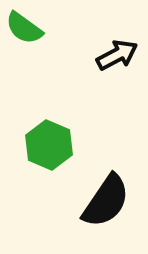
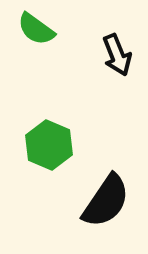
green semicircle: moved 12 px right, 1 px down
black arrow: rotated 96 degrees clockwise
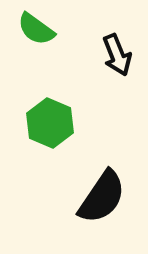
green hexagon: moved 1 px right, 22 px up
black semicircle: moved 4 px left, 4 px up
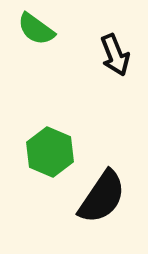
black arrow: moved 2 px left
green hexagon: moved 29 px down
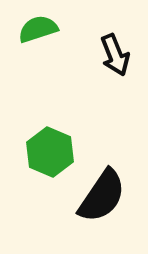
green semicircle: moved 2 px right; rotated 126 degrees clockwise
black semicircle: moved 1 px up
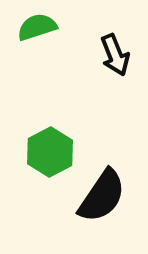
green semicircle: moved 1 px left, 2 px up
green hexagon: rotated 9 degrees clockwise
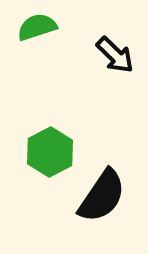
black arrow: rotated 24 degrees counterclockwise
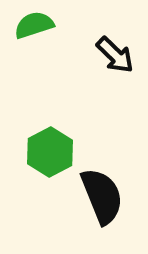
green semicircle: moved 3 px left, 2 px up
black semicircle: rotated 56 degrees counterclockwise
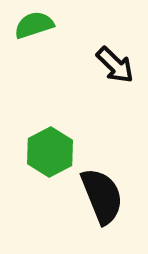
black arrow: moved 10 px down
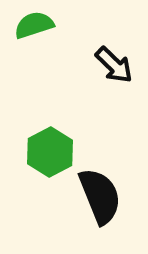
black arrow: moved 1 px left
black semicircle: moved 2 px left
